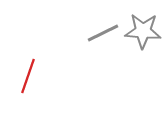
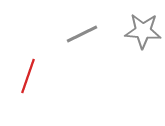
gray line: moved 21 px left, 1 px down
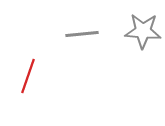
gray line: rotated 20 degrees clockwise
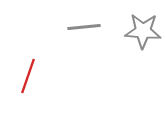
gray line: moved 2 px right, 7 px up
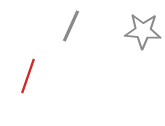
gray line: moved 13 px left, 1 px up; rotated 60 degrees counterclockwise
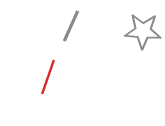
red line: moved 20 px right, 1 px down
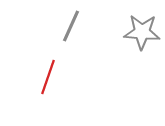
gray star: moved 1 px left, 1 px down
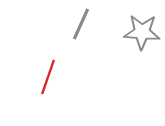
gray line: moved 10 px right, 2 px up
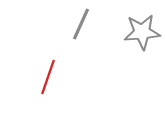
gray star: rotated 9 degrees counterclockwise
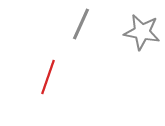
gray star: rotated 15 degrees clockwise
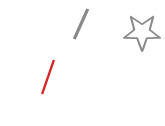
gray star: rotated 9 degrees counterclockwise
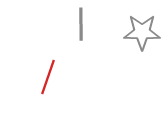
gray line: rotated 24 degrees counterclockwise
